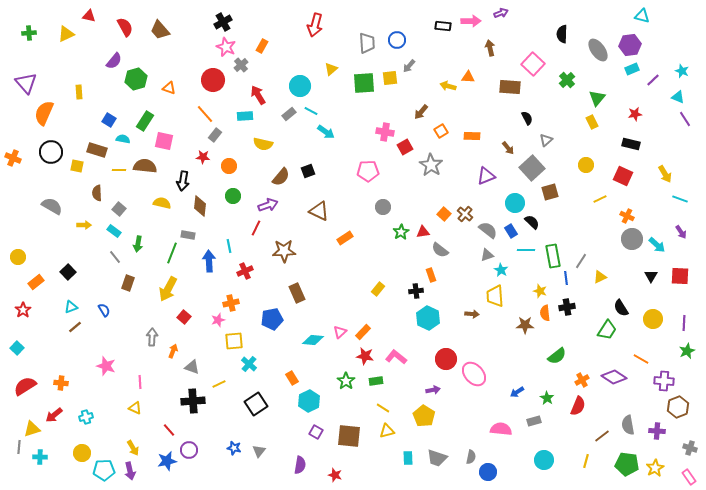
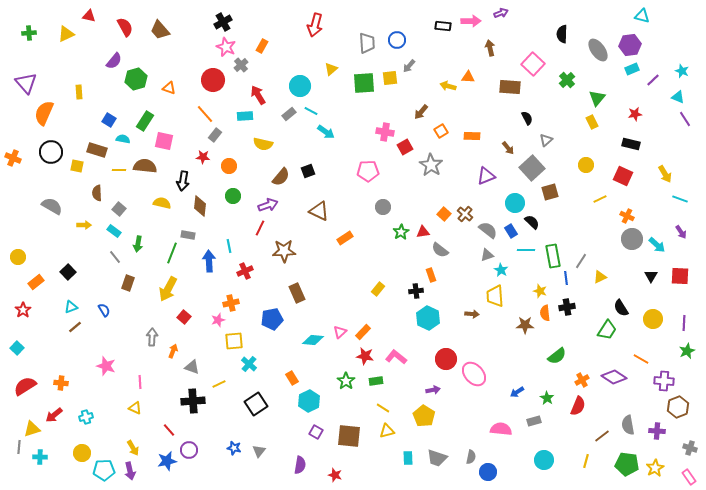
red line at (256, 228): moved 4 px right
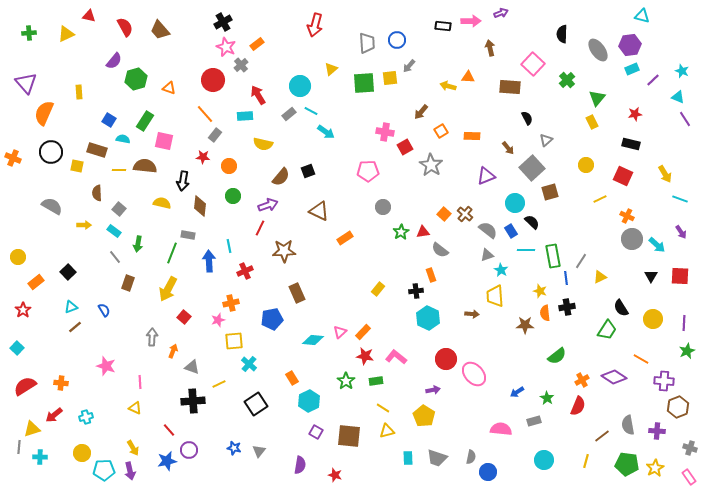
orange rectangle at (262, 46): moved 5 px left, 2 px up; rotated 24 degrees clockwise
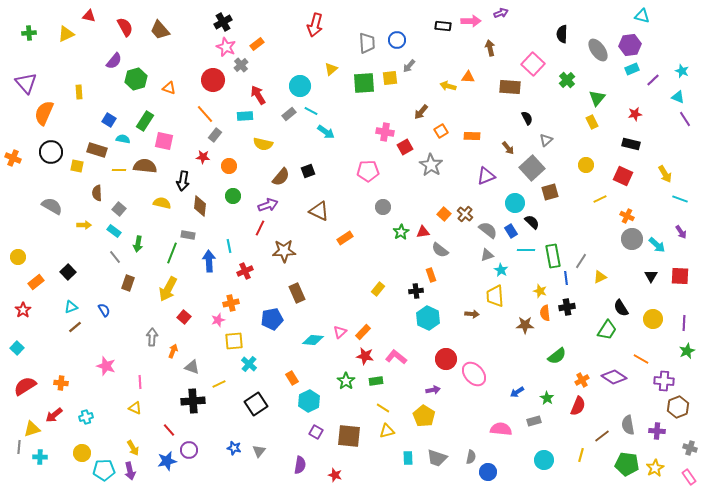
yellow line at (586, 461): moved 5 px left, 6 px up
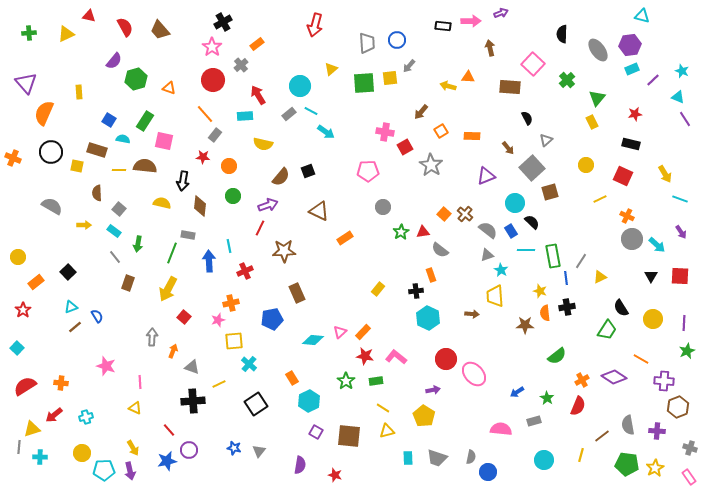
pink star at (226, 47): moved 14 px left; rotated 12 degrees clockwise
blue semicircle at (104, 310): moved 7 px left, 6 px down
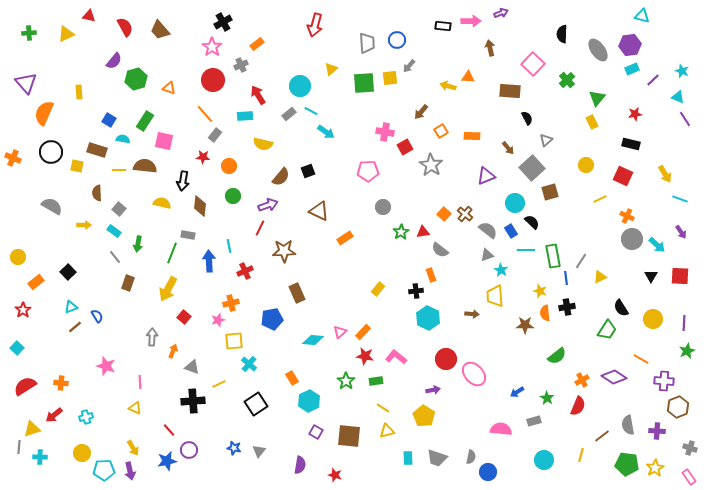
gray cross at (241, 65): rotated 16 degrees clockwise
brown rectangle at (510, 87): moved 4 px down
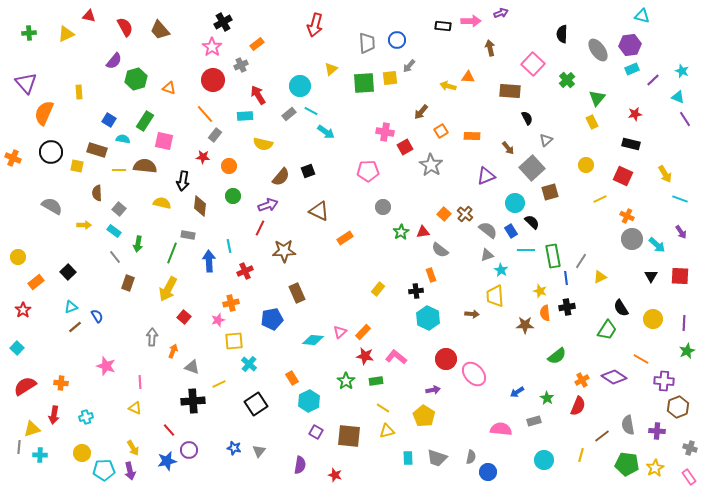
red arrow at (54, 415): rotated 42 degrees counterclockwise
cyan cross at (40, 457): moved 2 px up
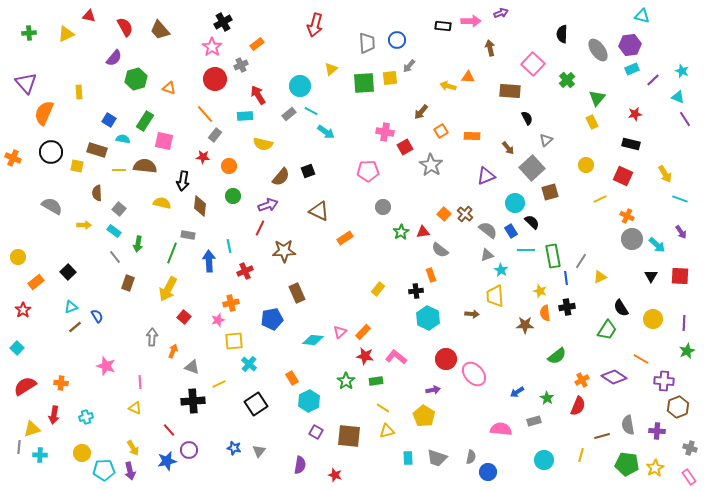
purple semicircle at (114, 61): moved 3 px up
red circle at (213, 80): moved 2 px right, 1 px up
brown line at (602, 436): rotated 21 degrees clockwise
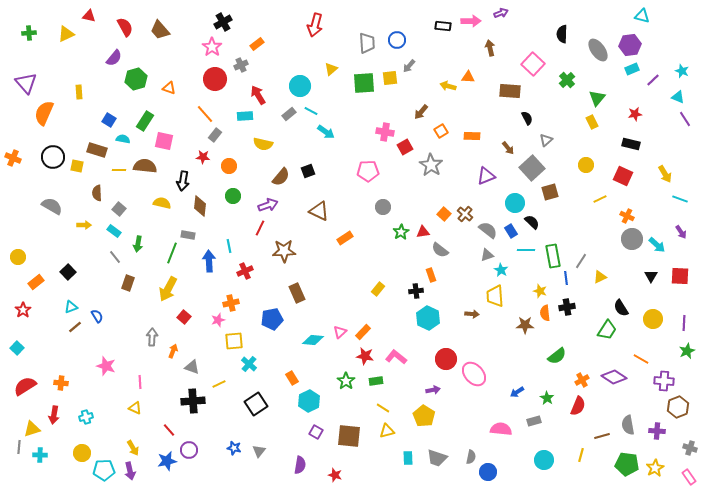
black circle at (51, 152): moved 2 px right, 5 px down
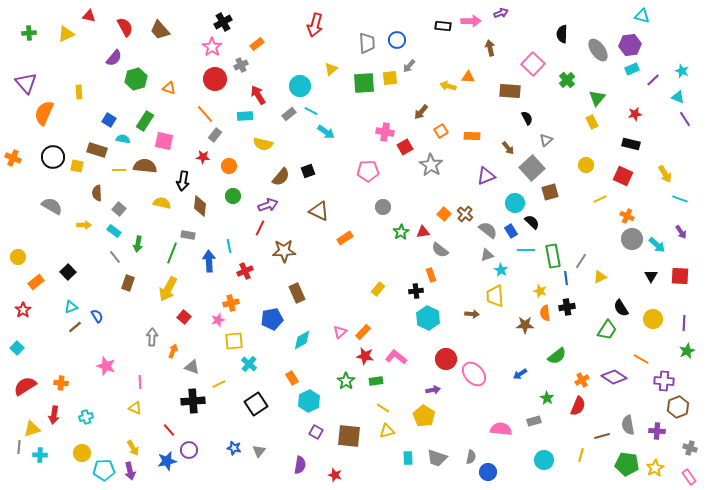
cyan diamond at (313, 340): moved 11 px left; rotated 35 degrees counterclockwise
blue arrow at (517, 392): moved 3 px right, 18 px up
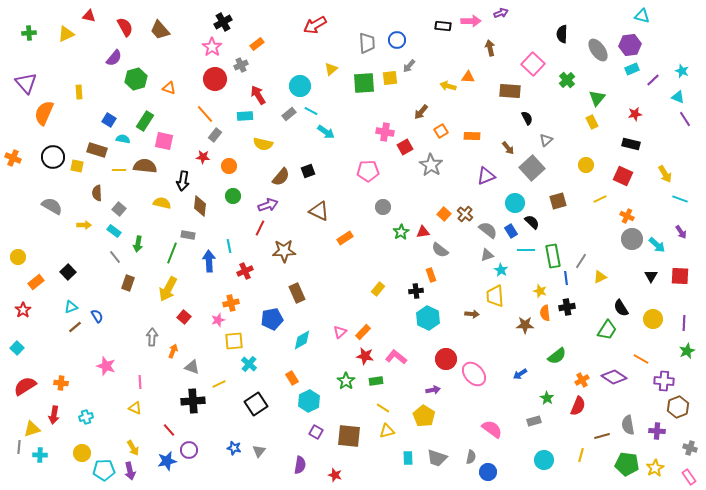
red arrow at (315, 25): rotated 45 degrees clockwise
brown square at (550, 192): moved 8 px right, 9 px down
pink semicircle at (501, 429): moved 9 px left; rotated 30 degrees clockwise
